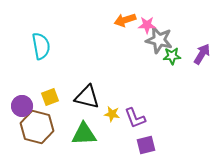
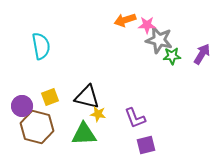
yellow star: moved 14 px left
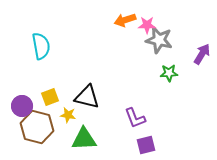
green star: moved 3 px left, 17 px down
yellow star: moved 30 px left, 1 px down
green triangle: moved 5 px down
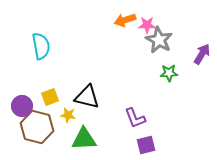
gray star: rotated 16 degrees clockwise
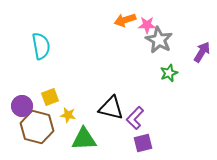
purple arrow: moved 2 px up
green star: rotated 18 degrees counterclockwise
black triangle: moved 24 px right, 11 px down
purple L-shape: rotated 65 degrees clockwise
purple square: moved 3 px left, 2 px up
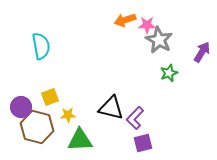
purple circle: moved 1 px left, 1 px down
yellow star: rotated 14 degrees counterclockwise
green triangle: moved 4 px left, 1 px down
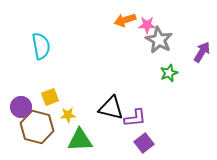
purple L-shape: rotated 140 degrees counterclockwise
purple square: moved 1 px right; rotated 24 degrees counterclockwise
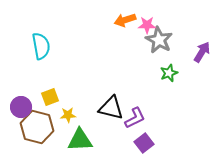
purple L-shape: rotated 20 degrees counterclockwise
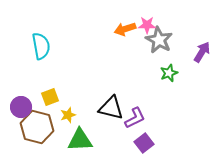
orange arrow: moved 9 px down
yellow star: rotated 14 degrees counterclockwise
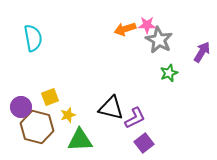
cyan semicircle: moved 8 px left, 8 px up
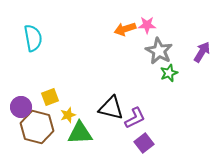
gray star: moved 11 px down
green triangle: moved 7 px up
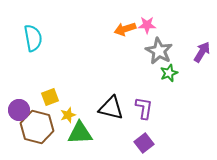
purple circle: moved 2 px left, 3 px down
purple L-shape: moved 9 px right, 10 px up; rotated 55 degrees counterclockwise
